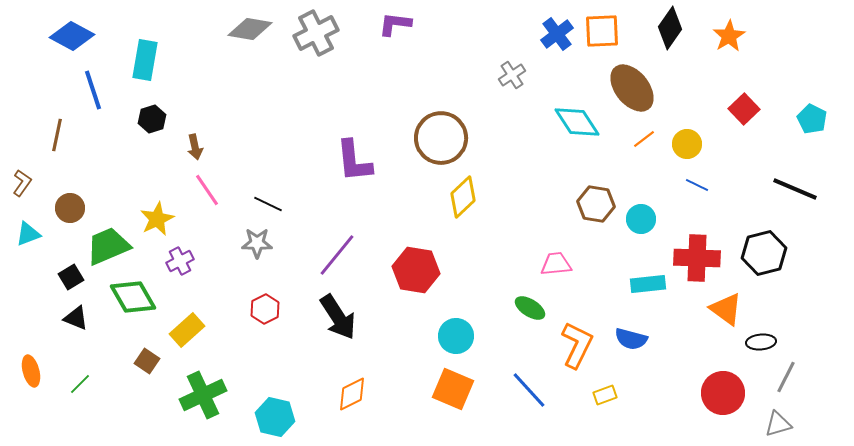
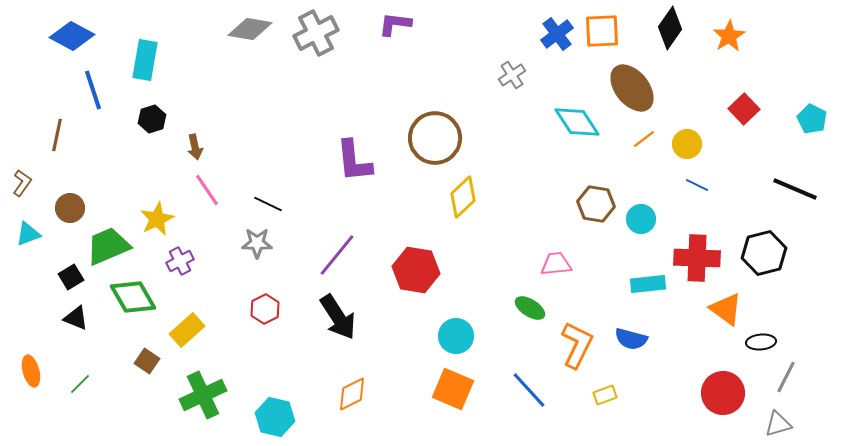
brown circle at (441, 138): moved 6 px left
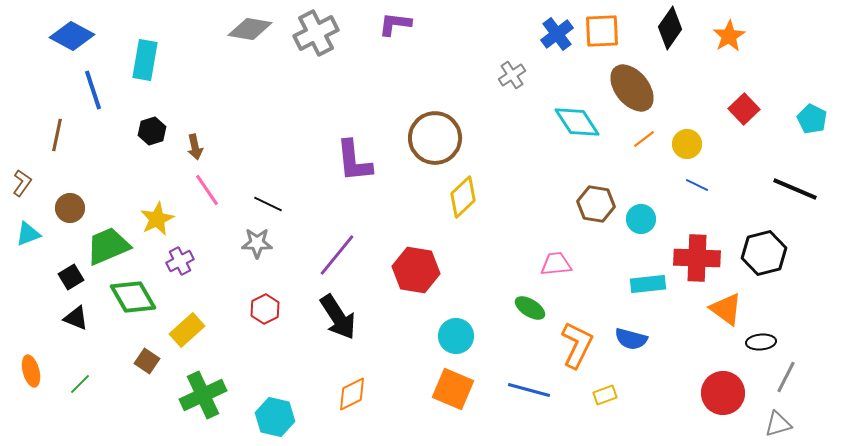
black hexagon at (152, 119): moved 12 px down
blue line at (529, 390): rotated 33 degrees counterclockwise
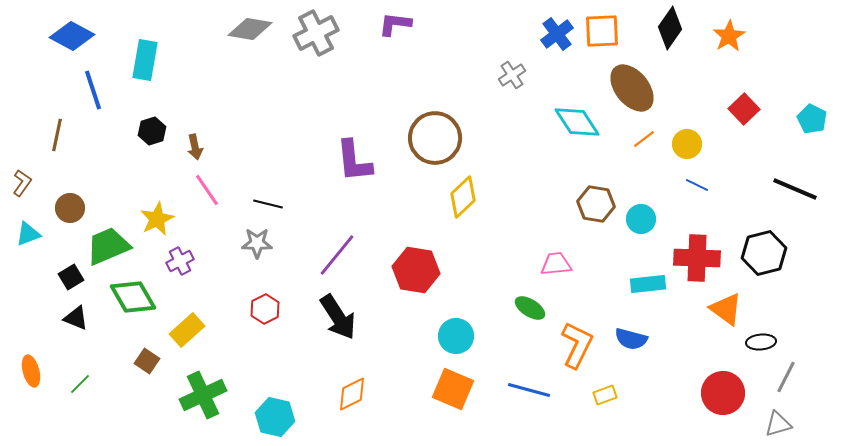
black line at (268, 204): rotated 12 degrees counterclockwise
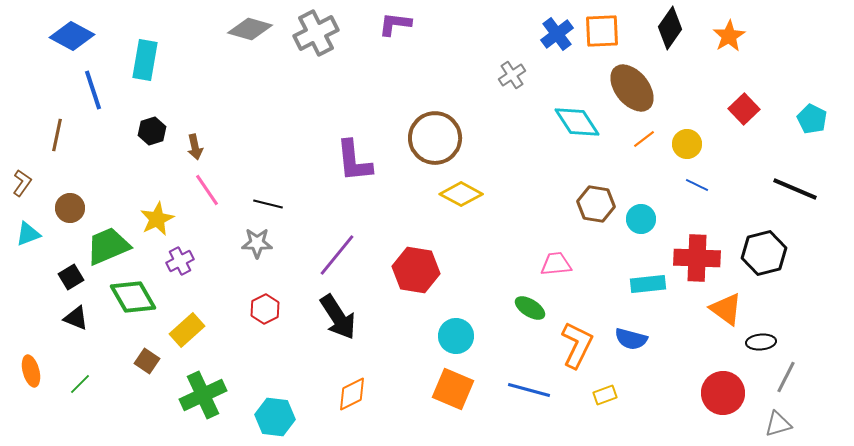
gray diamond at (250, 29): rotated 6 degrees clockwise
yellow diamond at (463, 197): moved 2 px left, 3 px up; rotated 72 degrees clockwise
cyan hexagon at (275, 417): rotated 6 degrees counterclockwise
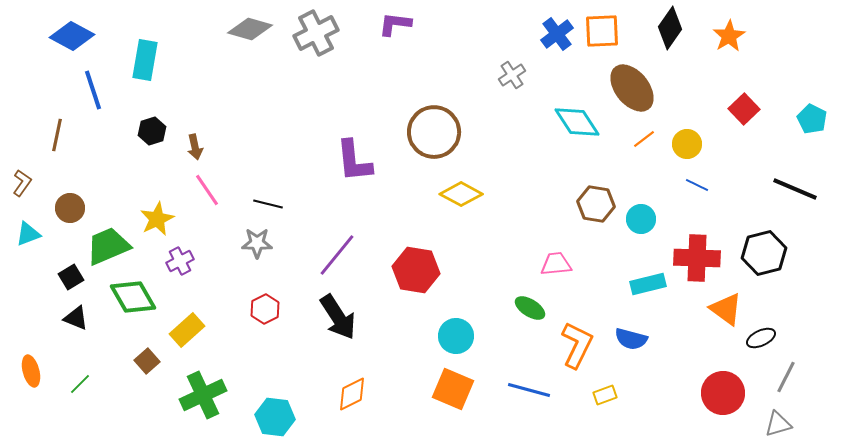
brown circle at (435, 138): moved 1 px left, 6 px up
cyan rectangle at (648, 284): rotated 8 degrees counterclockwise
black ellipse at (761, 342): moved 4 px up; rotated 20 degrees counterclockwise
brown square at (147, 361): rotated 15 degrees clockwise
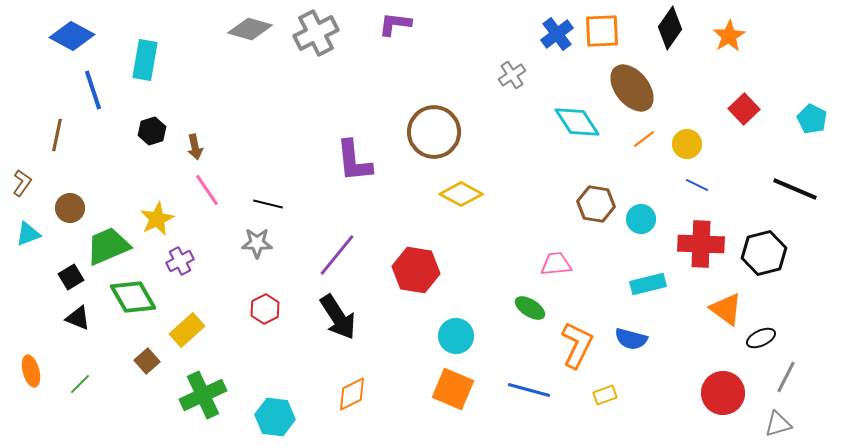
red cross at (697, 258): moved 4 px right, 14 px up
black triangle at (76, 318): moved 2 px right
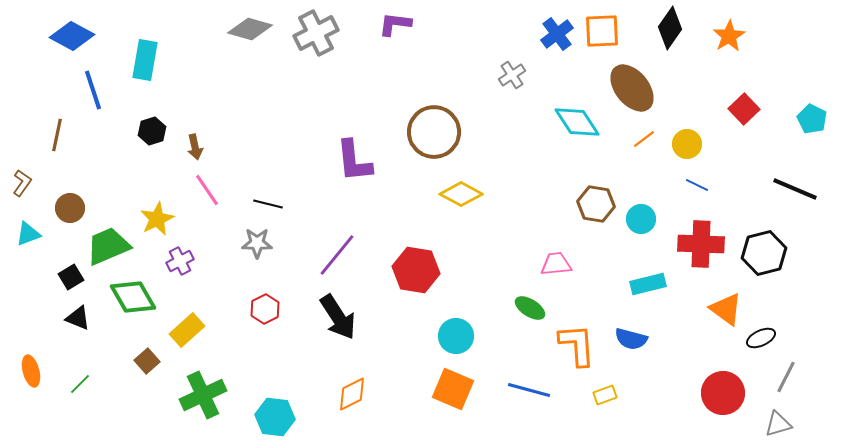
orange L-shape at (577, 345): rotated 30 degrees counterclockwise
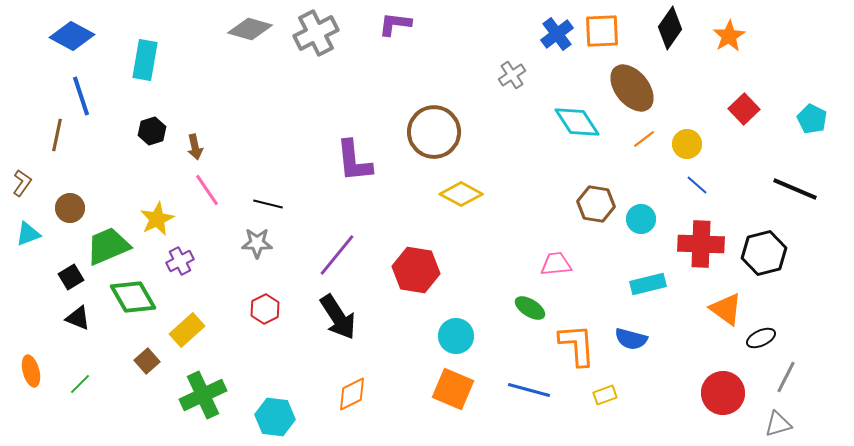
blue line at (93, 90): moved 12 px left, 6 px down
blue line at (697, 185): rotated 15 degrees clockwise
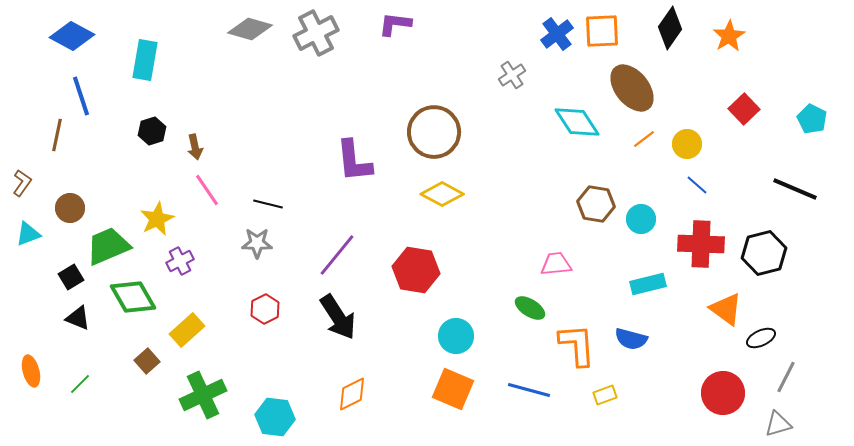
yellow diamond at (461, 194): moved 19 px left
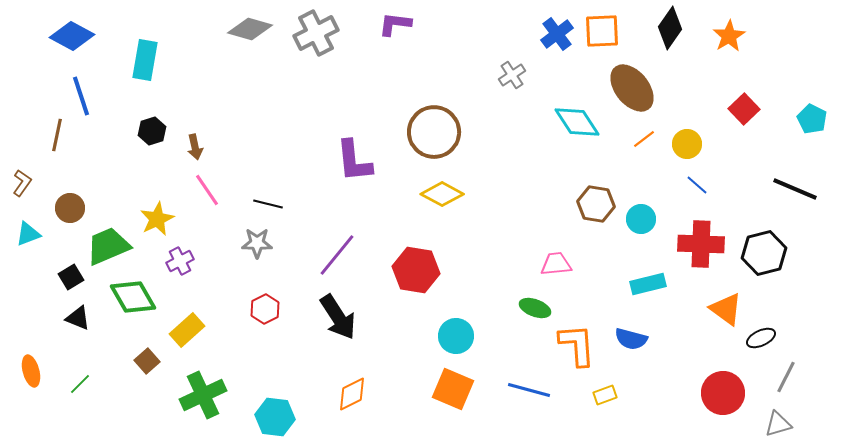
green ellipse at (530, 308): moved 5 px right; rotated 12 degrees counterclockwise
